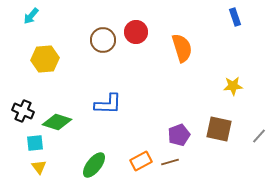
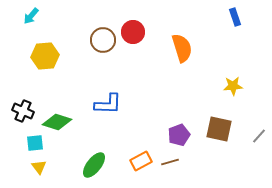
red circle: moved 3 px left
yellow hexagon: moved 3 px up
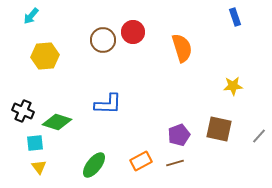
brown line: moved 5 px right, 1 px down
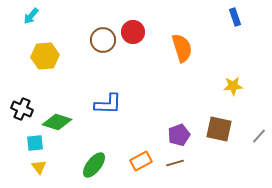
black cross: moved 1 px left, 2 px up
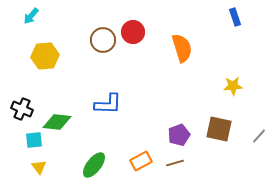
green diamond: rotated 12 degrees counterclockwise
cyan square: moved 1 px left, 3 px up
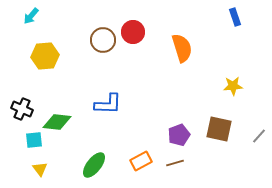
yellow triangle: moved 1 px right, 2 px down
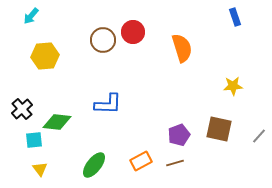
black cross: rotated 25 degrees clockwise
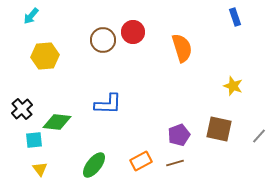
yellow star: rotated 24 degrees clockwise
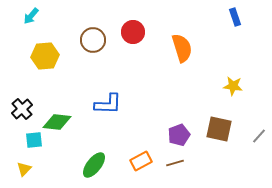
brown circle: moved 10 px left
yellow star: rotated 12 degrees counterclockwise
yellow triangle: moved 16 px left; rotated 21 degrees clockwise
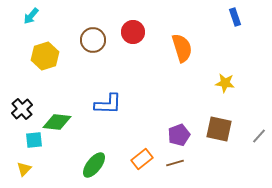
yellow hexagon: rotated 12 degrees counterclockwise
yellow star: moved 8 px left, 3 px up
orange rectangle: moved 1 px right, 2 px up; rotated 10 degrees counterclockwise
